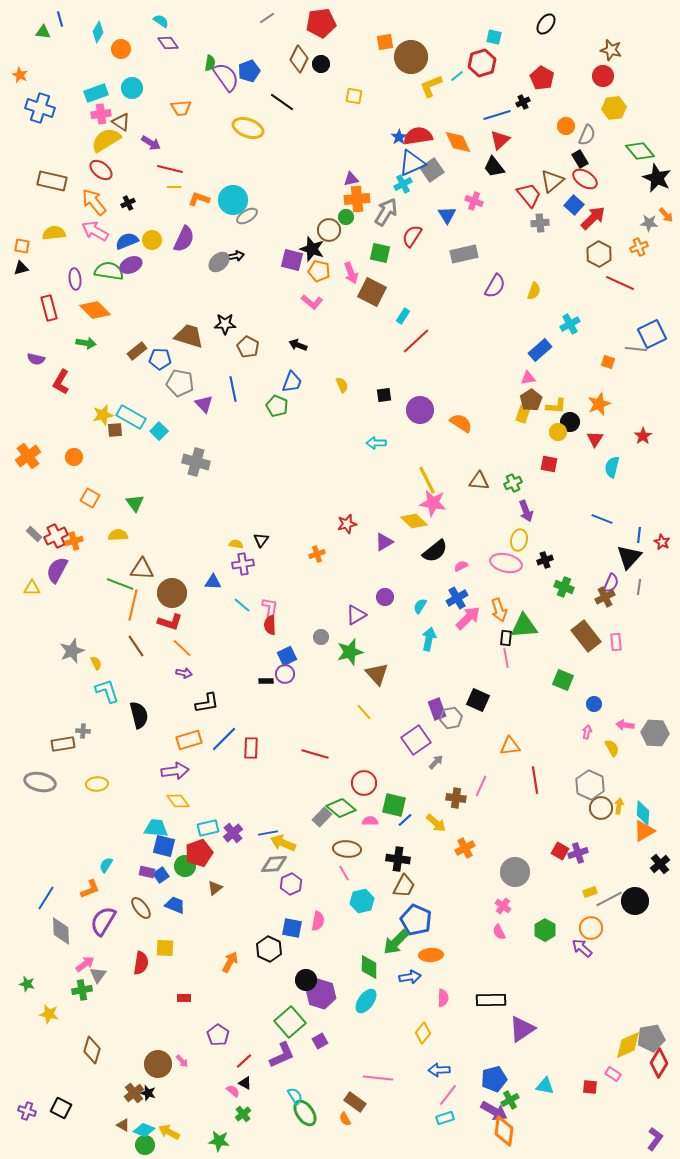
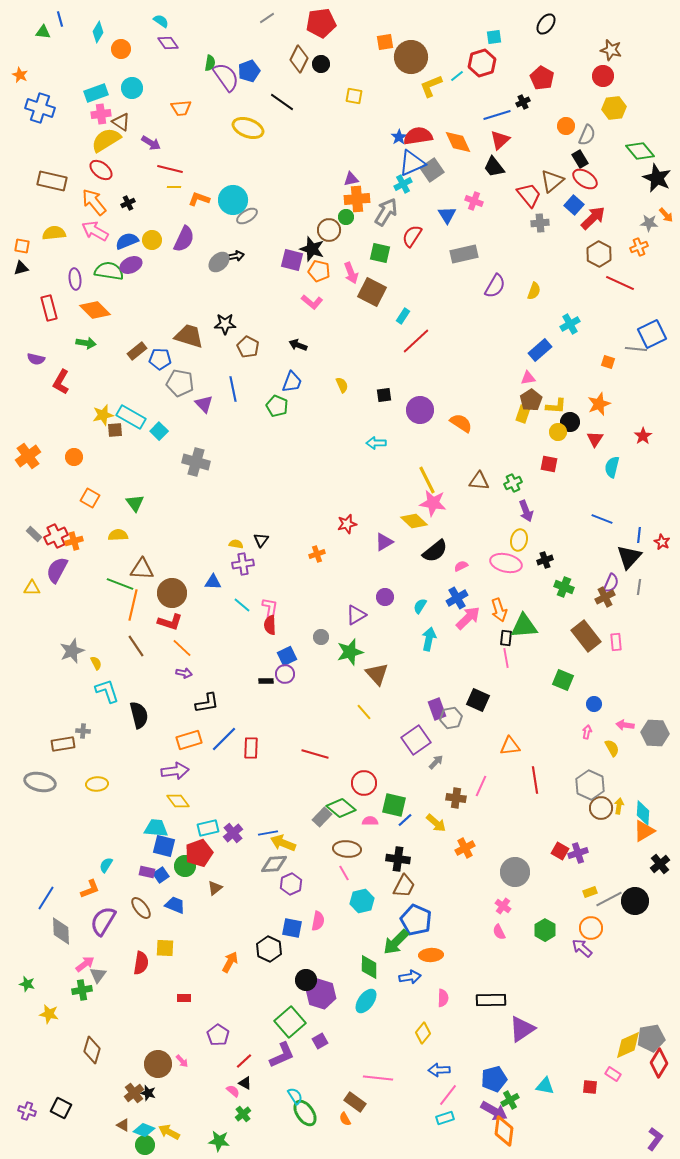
cyan square at (494, 37): rotated 21 degrees counterclockwise
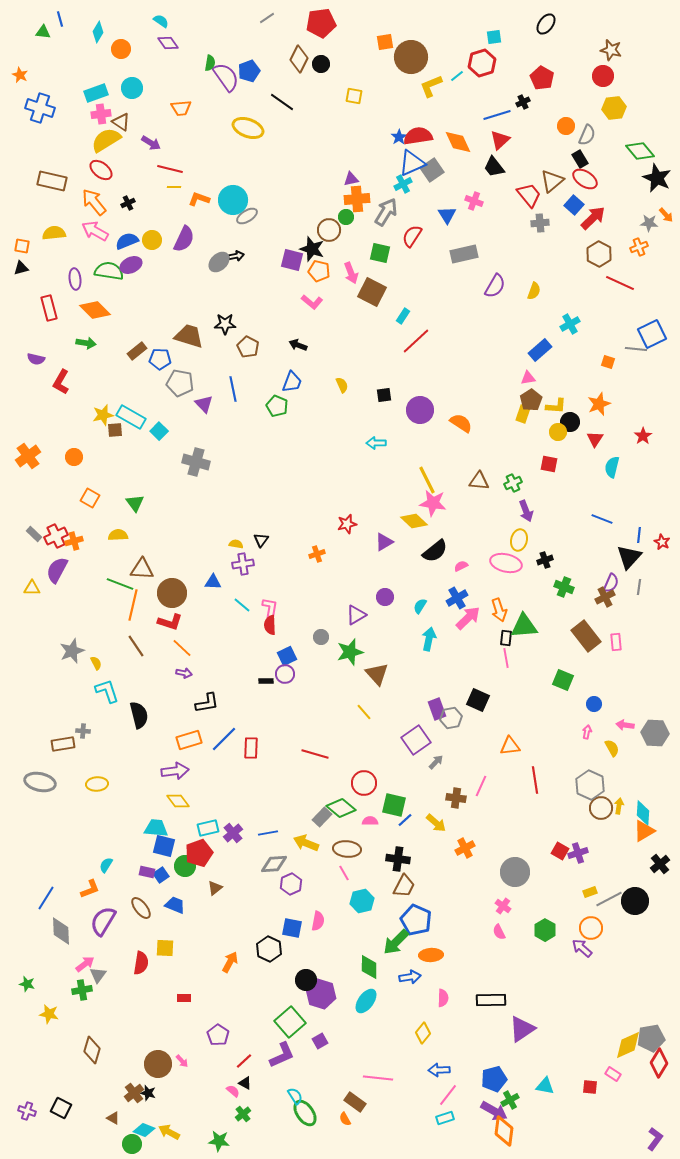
yellow arrow at (283, 843): moved 23 px right
brown triangle at (123, 1125): moved 10 px left, 7 px up
green circle at (145, 1145): moved 13 px left, 1 px up
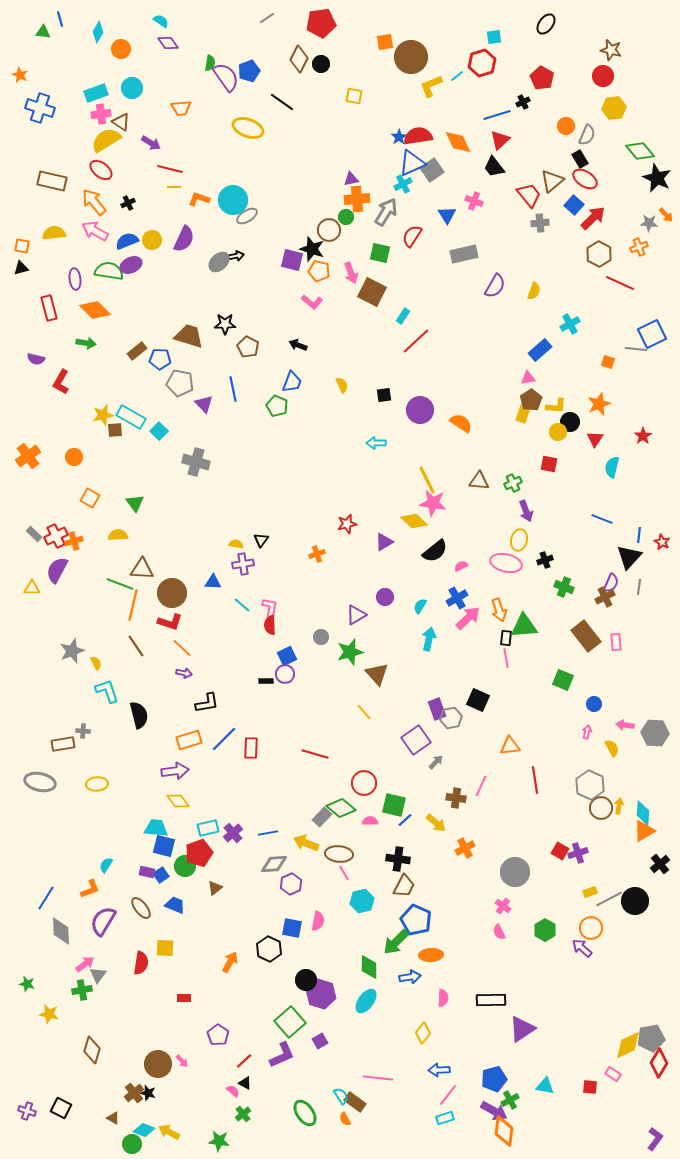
brown ellipse at (347, 849): moved 8 px left, 5 px down
cyan semicircle at (295, 1096): moved 46 px right
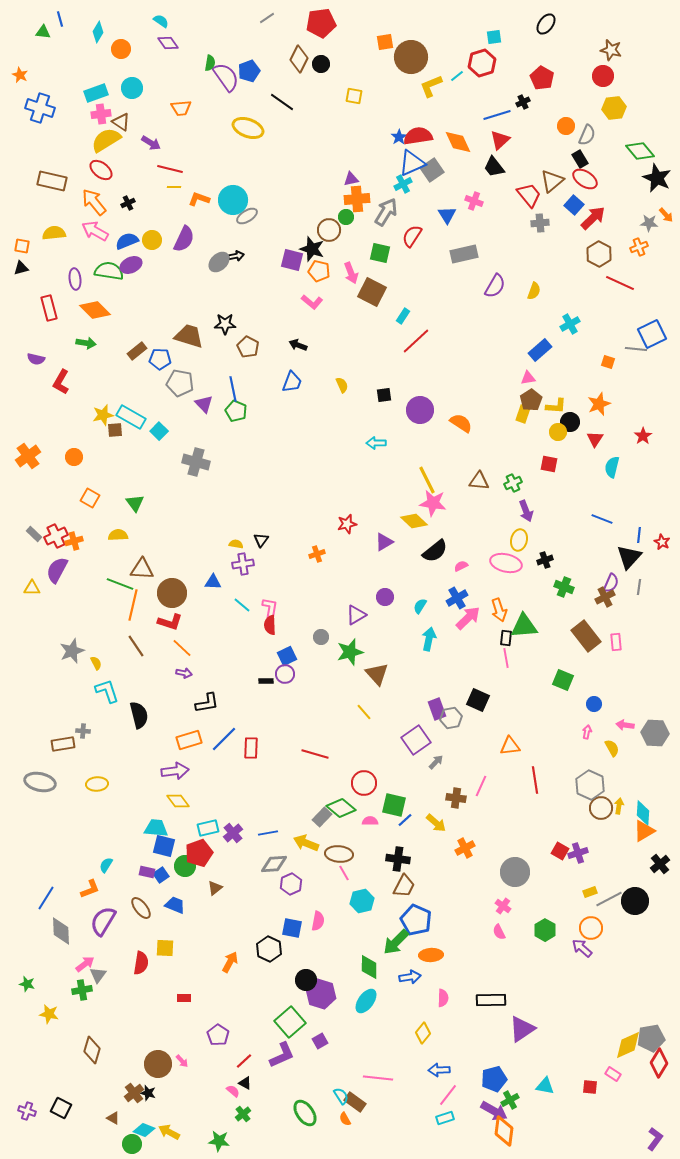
green pentagon at (277, 406): moved 41 px left, 5 px down
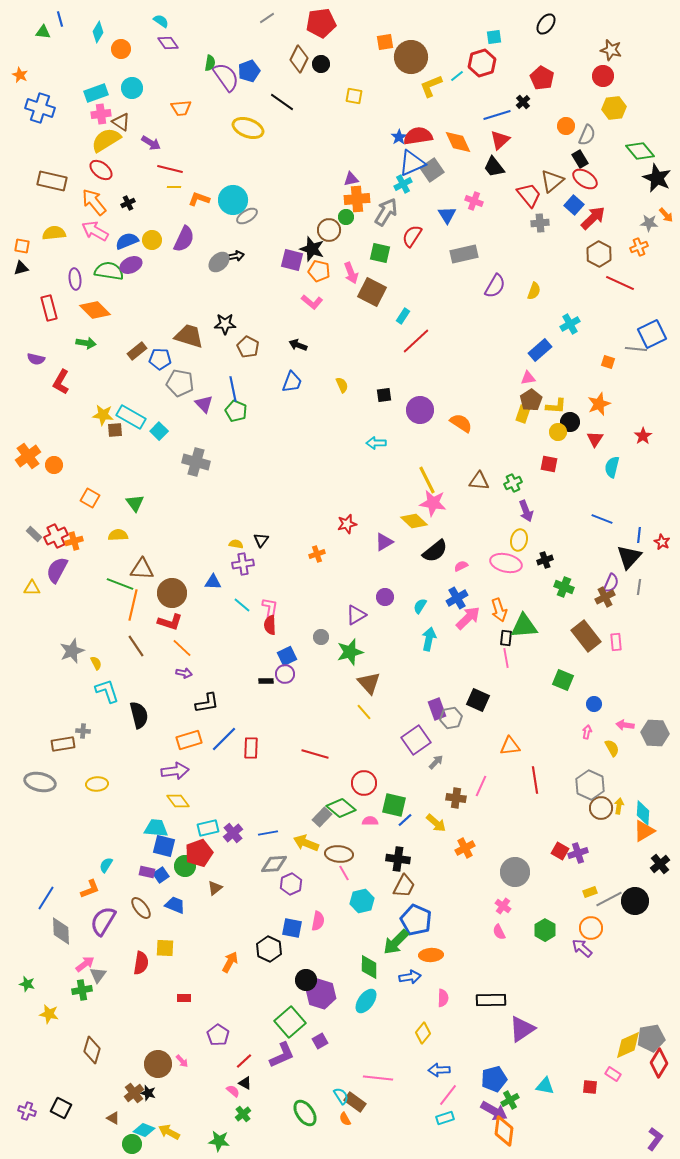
black cross at (523, 102): rotated 16 degrees counterclockwise
yellow star at (103, 415): rotated 20 degrees clockwise
orange circle at (74, 457): moved 20 px left, 8 px down
brown triangle at (377, 674): moved 8 px left, 9 px down
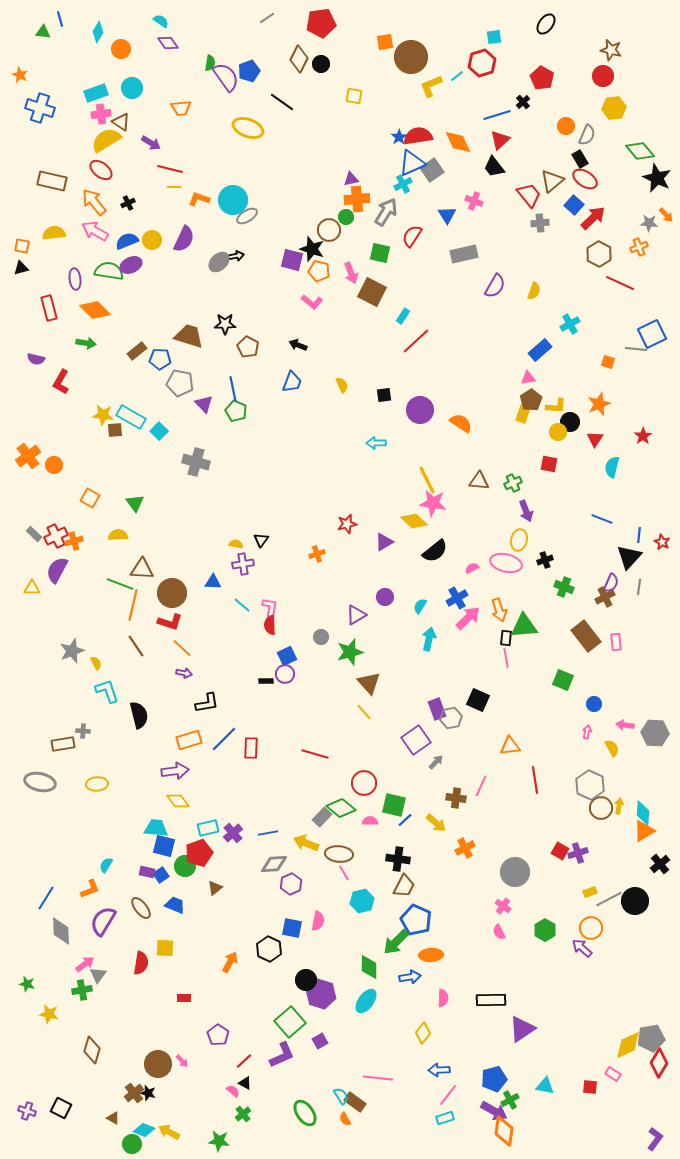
pink semicircle at (461, 566): moved 11 px right, 2 px down
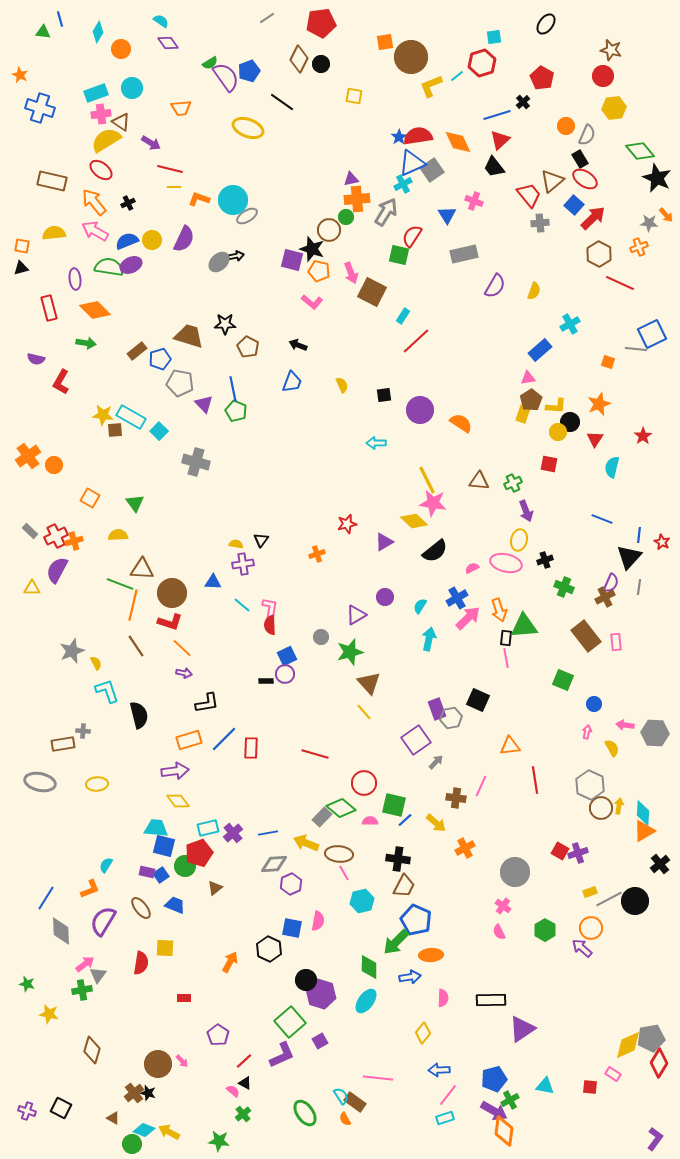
green semicircle at (210, 63): rotated 49 degrees clockwise
green square at (380, 253): moved 19 px right, 2 px down
green semicircle at (109, 271): moved 4 px up
blue pentagon at (160, 359): rotated 20 degrees counterclockwise
gray rectangle at (34, 534): moved 4 px left, 3 px up
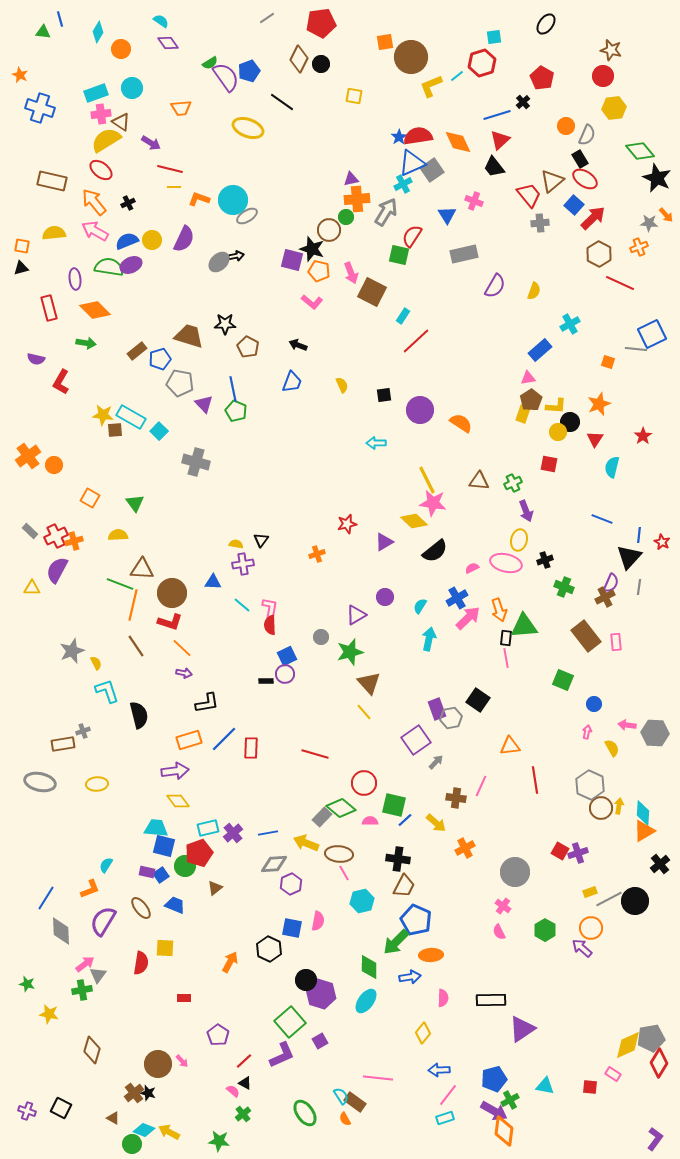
black square at (478, 700): rotated 10 degrees clockwise
pink arrow at (625, 725): moved 2 px right
gray cross at (83, 731): rotated 24 degrees counterclockwise
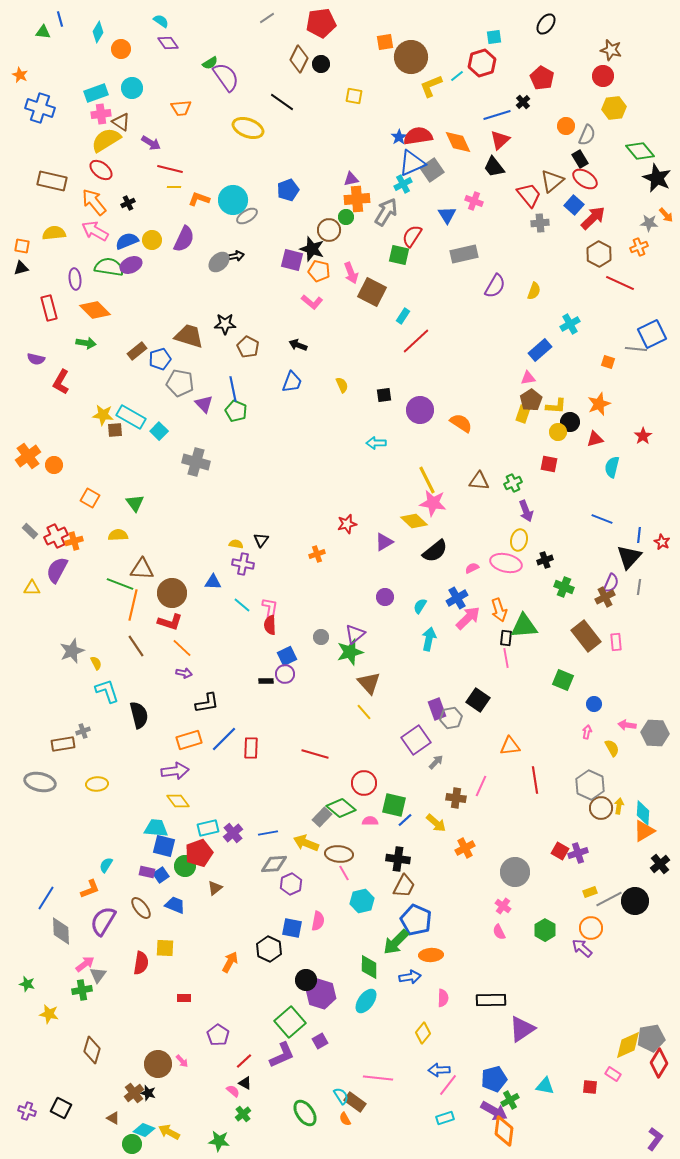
blue pentagon at (249, 71): moved 39 px right, 119 px down
red triangle at (595, 439): rotated 42 degrees clockwise
purple cross at (243, 564): rotated 20 degrees clockwise
purple triangle at (356, 615): moved 1 px left, 19 px down; rotated 10 degrees counterclockwise
pink line at (448, 1095): moved 10 px up
